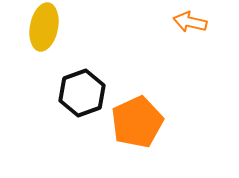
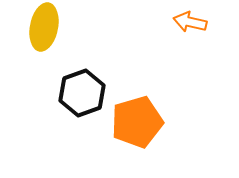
orange pentagon: rotated 9 degrees clockwise
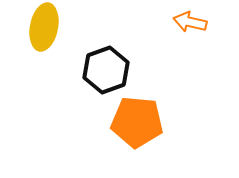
black hexagon: moved 24 px right, 23 px up
orange pentagon: rotated 21 degrees clockwise
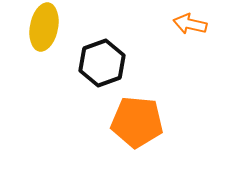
orange arrow: moved 2 px down
black hexagon: moved 4 px left, 7 px up
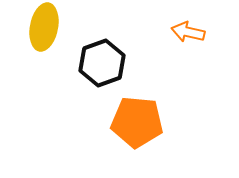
orange arrow: moved 2 px left, 8 px down
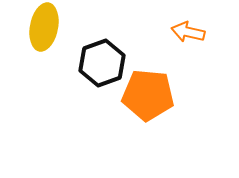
orange pentagon: moved 11 px right, 27 px up
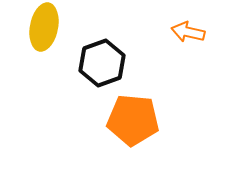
orange pentagon: moved 15 px left, 25 px down
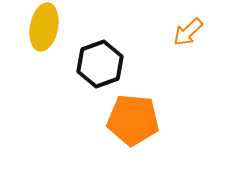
orange arrow: rotated 56 degrees counterclockwise
black hexagon: moved 2 px left, 1 px down
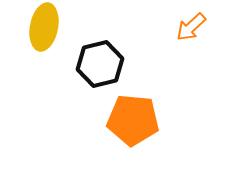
orange arrow: moved 3 px right, 5 px up
black hexagon: rotated 6 degrees clockwise
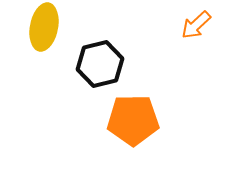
orange arrow: moved 5 px right, 2 px up
orange pentagon: rotated 6 degrees counterclockwise
